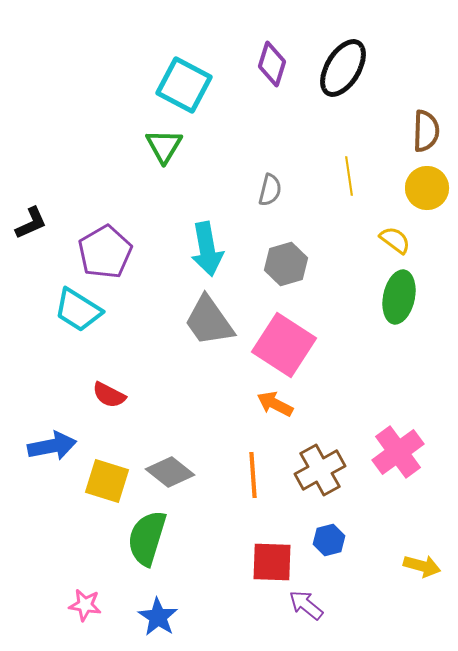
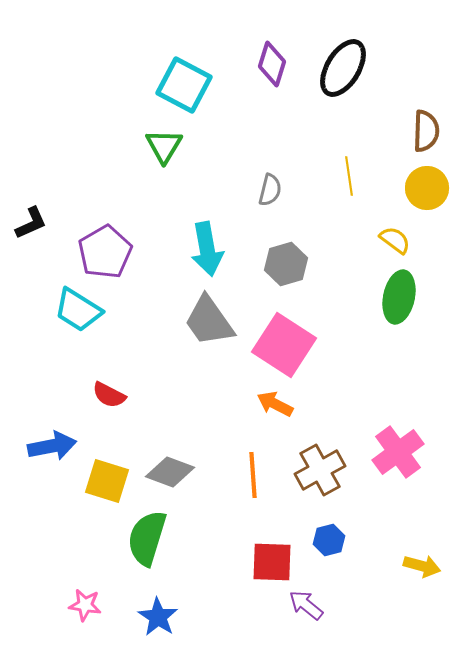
gray diamond: rotated 18 degrees counterclockwise
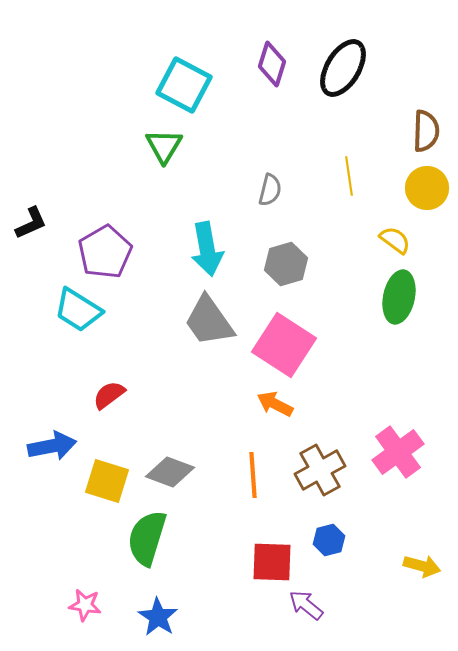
red semicircle: rotated 116 degrees clockwise
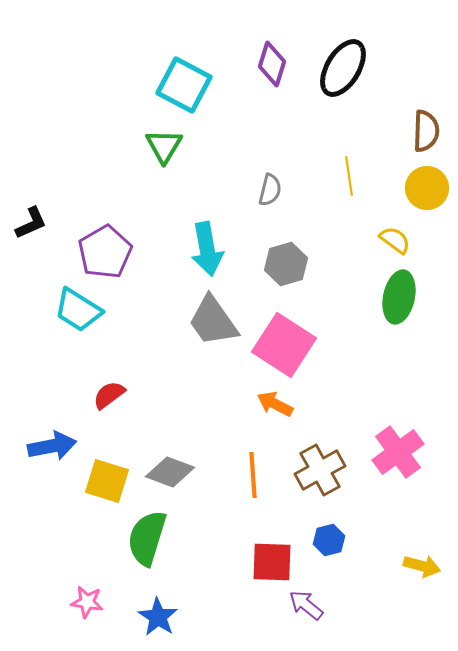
gray trapezoid: moved 4 px right
pink star: moved 2 px right, 3 px up
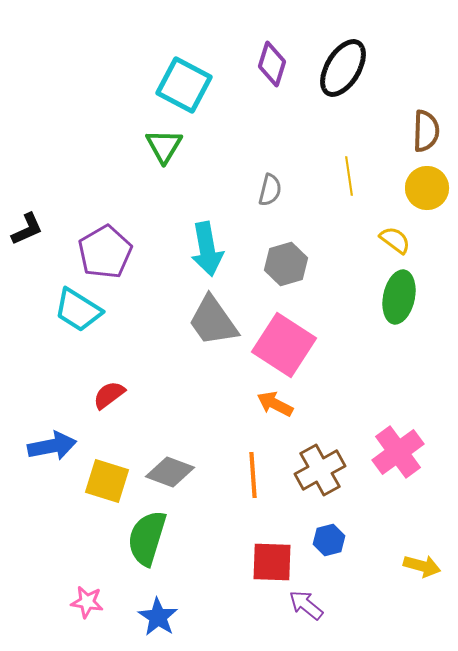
black L-shape: moved 4 px left, 6 px down
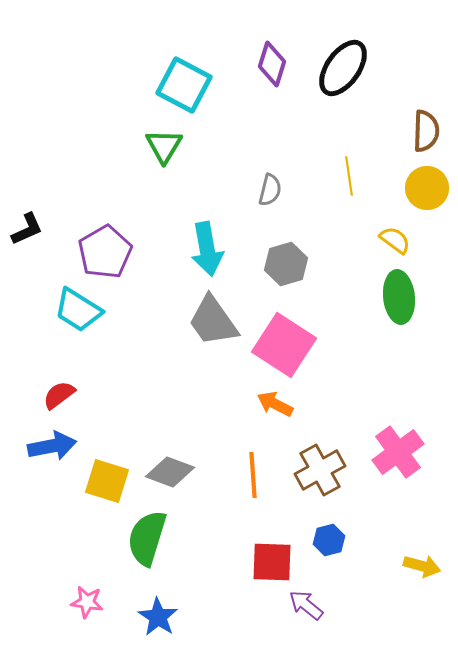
black ellipse: rotated 4 degrees clockwise
green ellipse: rotated 18 degrees counterclockwise
red semicircle: moved 50 px left
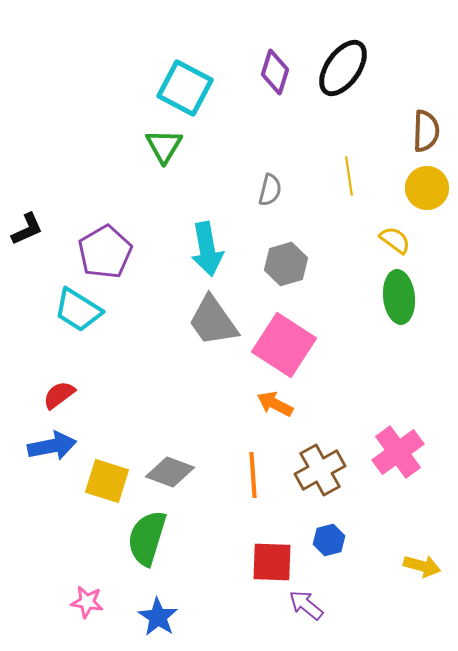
purple diamond: moved 3 px right, 8 px down
cyan square: moved 1 px right, 3 px down
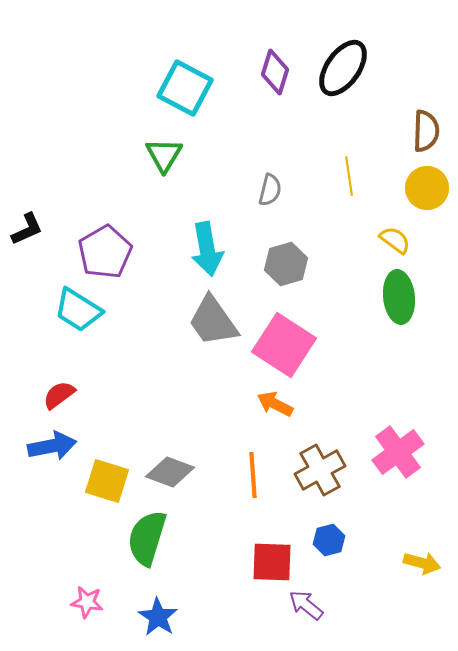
green triangle: moved 9 px down
yellow arrow: moved 3 px up
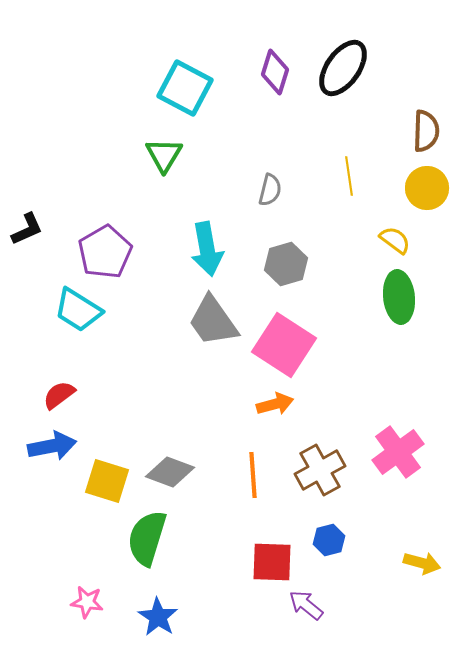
orange arrow: rotated 138 degrees clockwise
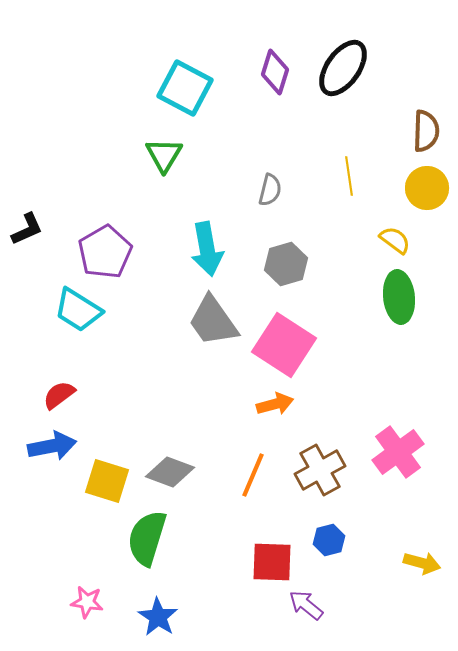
orange line: rotated 27 degrees clockwise
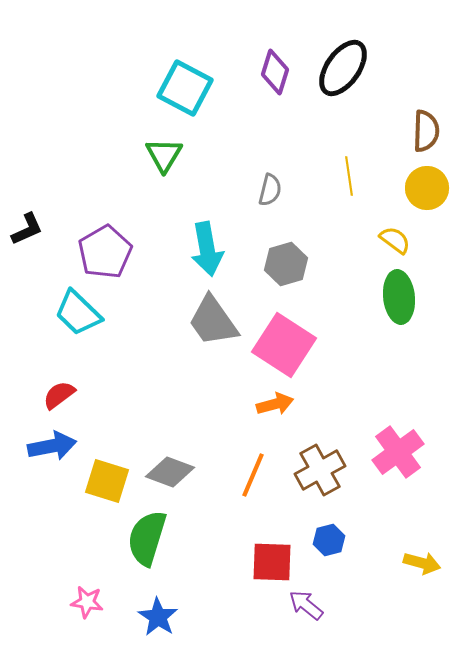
cyan trapezoid: moved 3 px down; rotated 12 degrees clockwise
